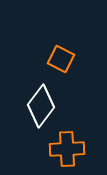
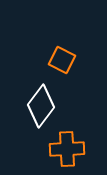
orange square: moved 1 px right, 1 px down
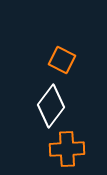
white diamond: moved 10 px right
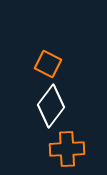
orange square: moved 14 px left, 4 px down
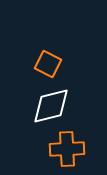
white diamond: rotated 39 degrees clockwise
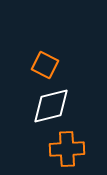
orange square: moved 3 px left, 1 px down
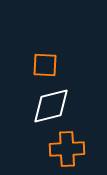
orange square: rotated 24 degrees counterclockwise
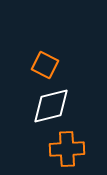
orange square: rotated 24 degrees clockwise
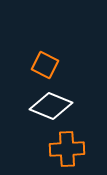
white diamond: rotated 36 degrees clockwise
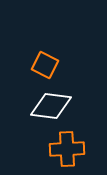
white diamond: rotated 15 degrees counterclockwise
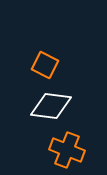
orange cross: moved 1 px down; rotated 24 degrees clockwise
